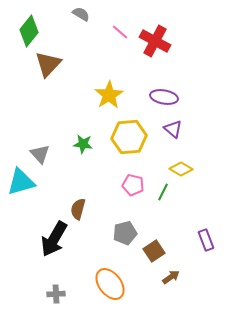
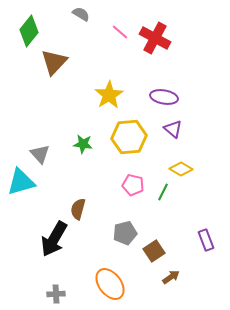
red cross: moved 3 px up
brown triangle: moved 6 px right, 2 px up
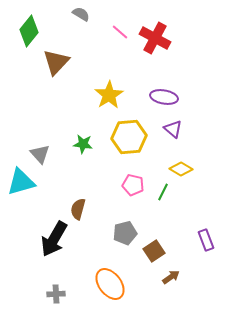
brown triangle: moved 2 px right
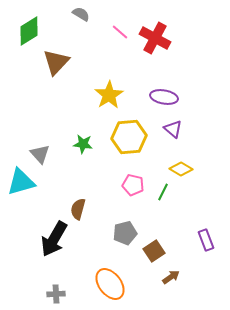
green diamond: rotated 20 degrees clockwise
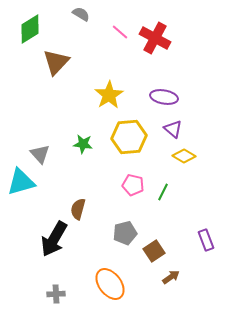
green diamond: moved 1 px right, 2 px up
yellow diamond: moved 3 px right, 13 px up
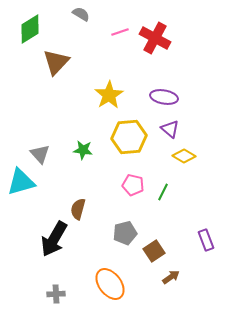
pink line: rotated 60 degrees counterclockwise
purple triangle: moved 3 px left
green star: moved 6 px down
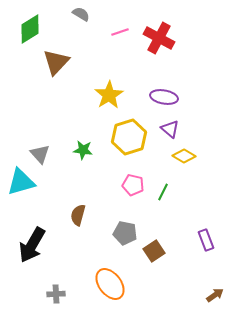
red cross: moved 4 px right
yellow hexagon: rotated 12 degrees counterclockwise
brown semicircle: moved 6 px down
gray pentagon: rotated 25 degrees clockwise
black arrow: moved 22 px left, 6 px down
brown arrow: moved 44 px right, 18 px down
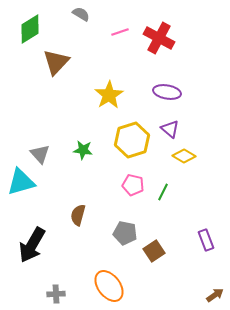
purple ellipse: moved 3 px right, 5 px up
yellow hexagon: moved 3 px right, 3 px down
orange ellipse: moved 1 px left, 2 px down
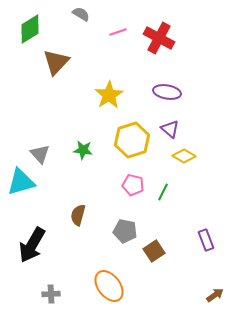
pink line: moved 2 px left
gray pentagon: moved 2 px up
gray cross: moved 5 px left
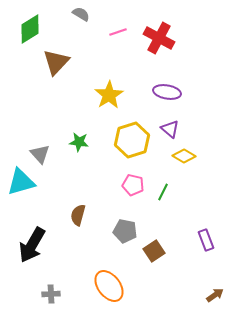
green star: moved 4 px left, 8 px up
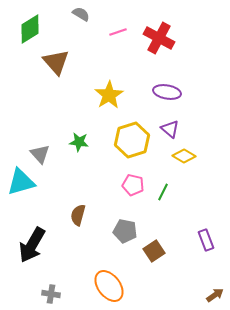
brown triangle: rotated 24 degrees counterclockwise
gray cross: rotated 12 degrees clockwise
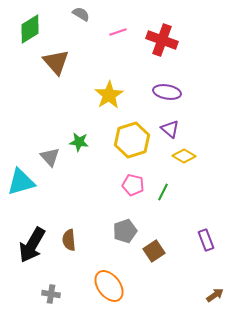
red cross: moved 3 px right, 2 px down; rotated 8 degrees counterclockwise
gray triangle: moved 10 px right, 3 px down
brown semicircle: moved 9 px left, 25 px down; rotated 20 degrees counterclockwise
gray pentagon: rotated 30 degrees counterclockwise
